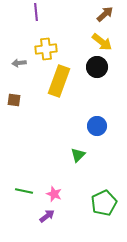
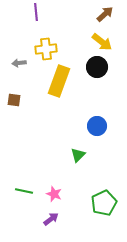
purple arrow: moved 4 px right, 3 px down
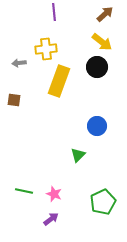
purple line: moved 18 px right
green pentagon: moved 1 px left, 1 px up
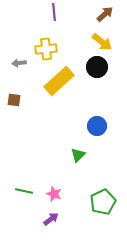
yellow rectangle: rotated 28 degrees clockwise
